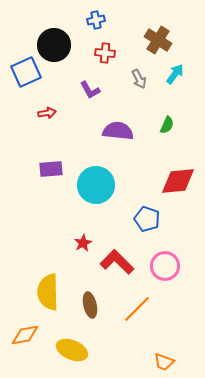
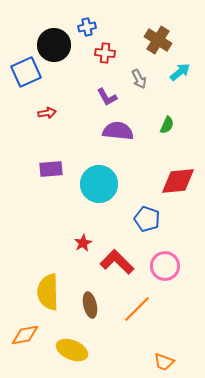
blue cross: moved 9 px left, 7 px down
cyan arrow: moved 5 px right, 2 px up; rotated 15 degrees clockwise
purple L-shape: moved 17 px right, 7 px down
cyan circle: moved 3 px right, 1 px up
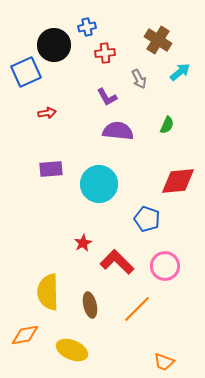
red cross: rotated 12 degrees counterclockwise
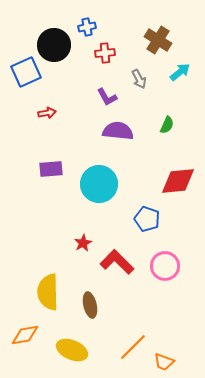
orange line: moved 4 px left, 38 px down
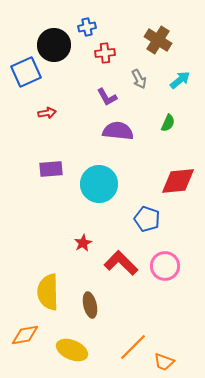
cyan arrow: moved 8 px down
green semicircle: moved 1 px right, 2 px up
red L-shape: moved 4 px right, 1 px down
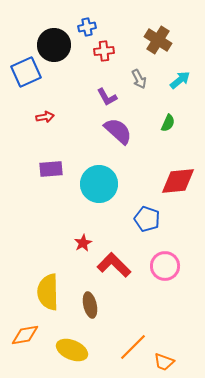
red cross: moved 1 px left, 2 px up
red arrow: moved 2 px left, 4 px down
purple semicircle: rotated 36 degrees clockwise
red L-shape: moved 7 px left, 2 px down
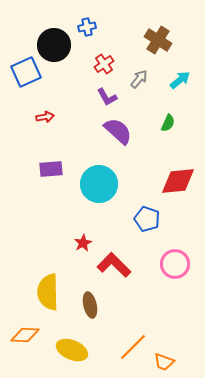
red cross: moved 13 px down; rotated 30 degrees counterclockwise
gray arrow: rotated 114 degrees counterclockwise
pink circle: moved 10 px right, 2 px up
orange diamond: rotated 12 degrees clockwise
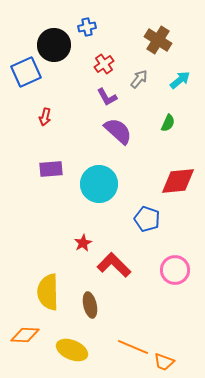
red arrow: rotated 114 degrees clockwise
pink circle: moved 6 px down
orange line: rotated 68 degrees clockwise
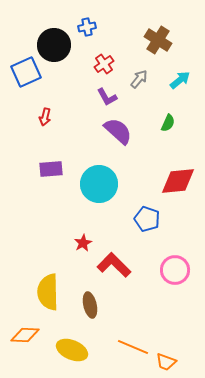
orange trapezoid: moved 2 px right
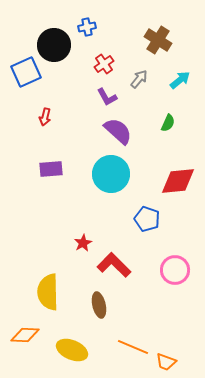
cyan circle: moved 12 px right, 10 px up
brown ellipse: moved 9 px right
